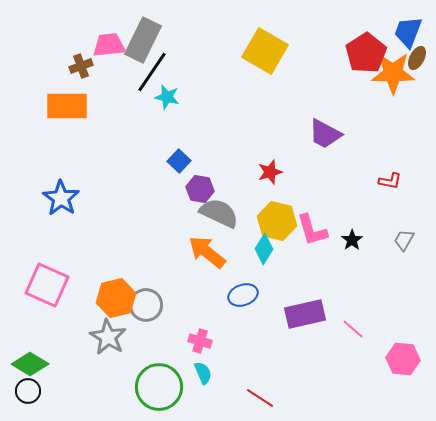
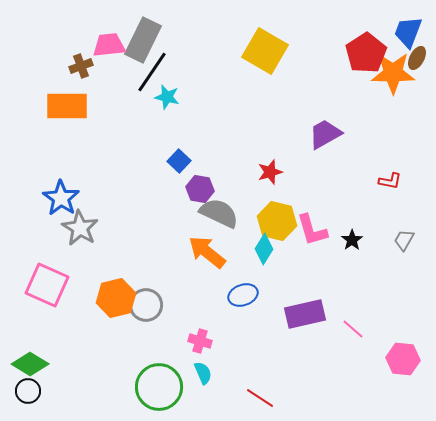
purple trapezoid: rotated 123 degrees clockwise
gray star: moved 28 px left, 109 px up
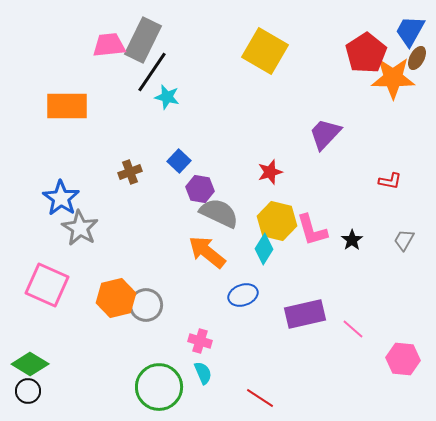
blue trapezoid: moved 2 px right, 1 px up; rotated 8 degrees clockwise
brown cross: moved 49 px right, 106 px down
orange star: moved 5 px down
purple trapezoid: rotated 18 degrees counterclockwise
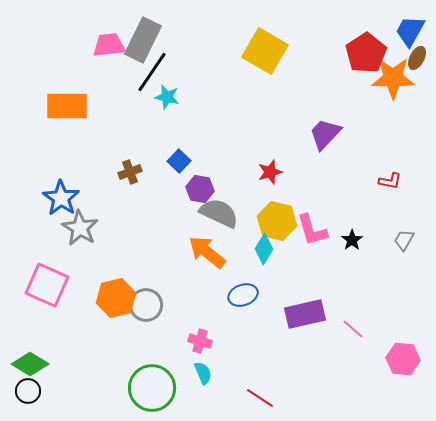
green circle: moved 7 px left, 1 px down
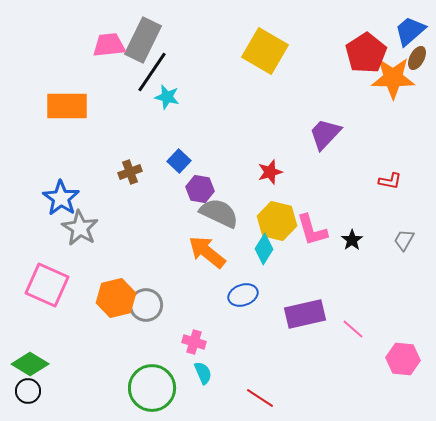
blue trapezoid: rotated 20 degrees clockwise
pink cross: moved 6 px left, 1 px down
